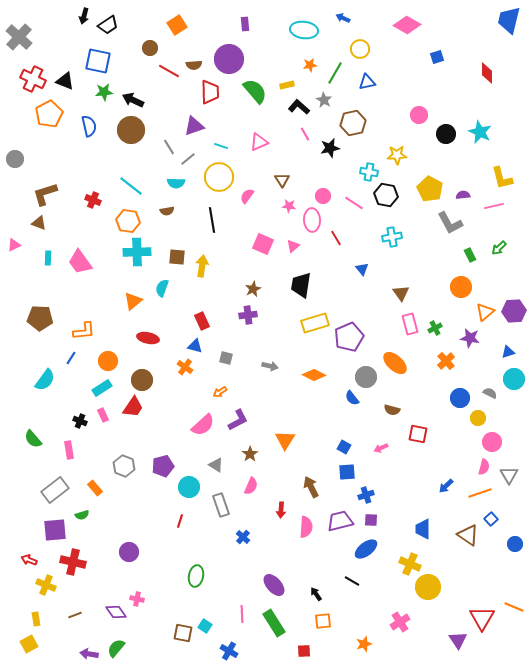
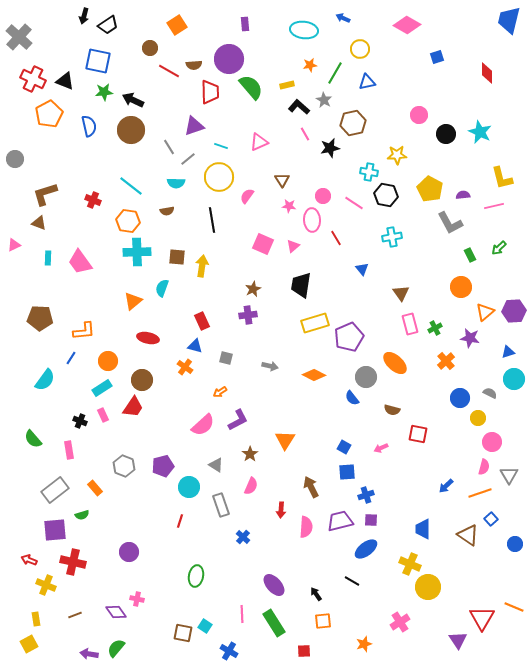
green semicircle at (255, 91): moved 4 px left, 4 px up
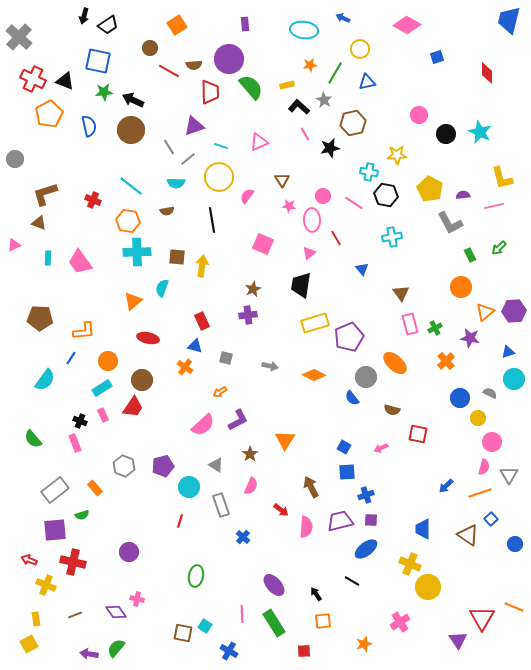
pink triangle at (293, 246): moved 16 px right, 7 px down
pink rectangle at (69, 450): moved 6 px right, 7 px up; rotated 12 degrees counterclockwise
red arrow at (281, 510): rotated 56 degrees counterclockwise
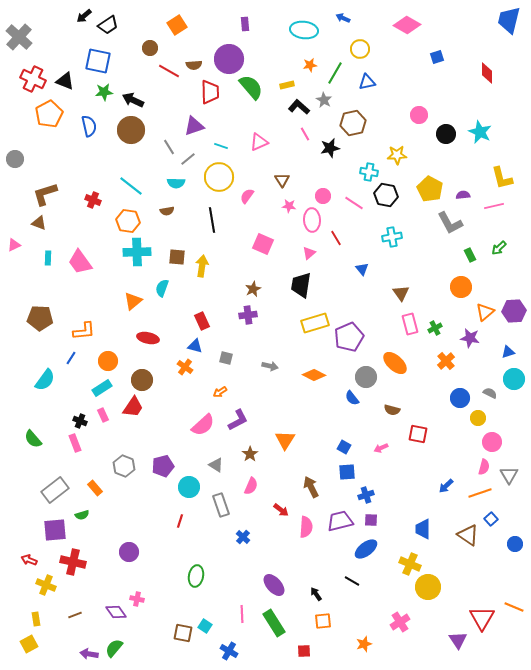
black arrow at (84, 16): rotated 35 degrees clockwise
green semicircle at (116, 648): moved 2 px left
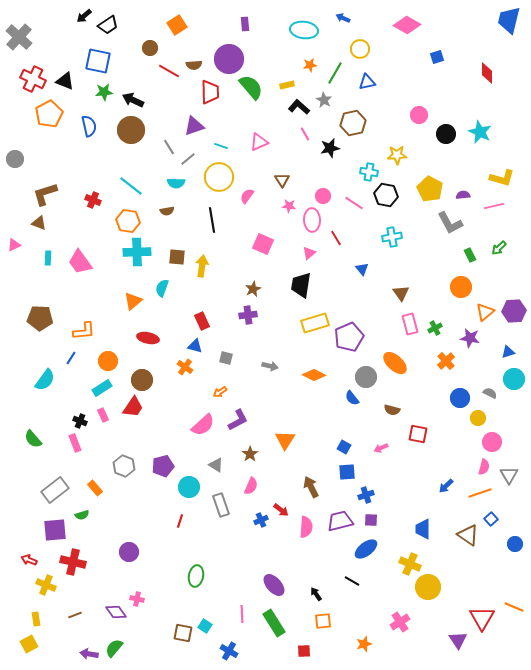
yellow L-shape at (502, 178): rotated 60 degrees counterclockwise
blue cross at (243, 537): moved 18 px right, 17 px up; rotated 24 degrees clockwise
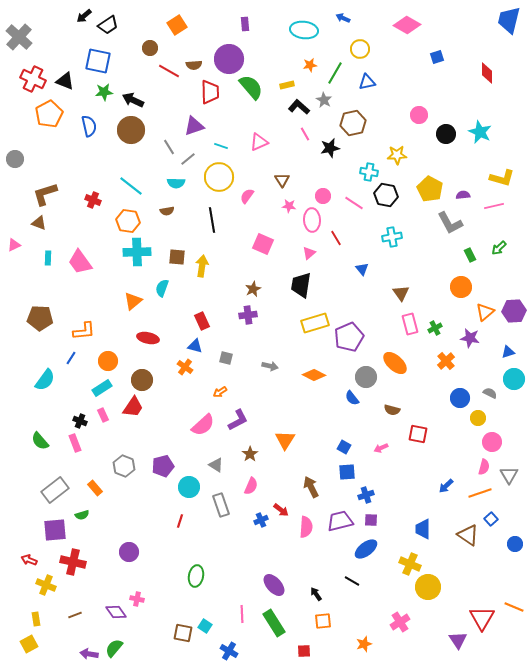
green semicircle at (33, 439): moved 7 px right, 2 px down
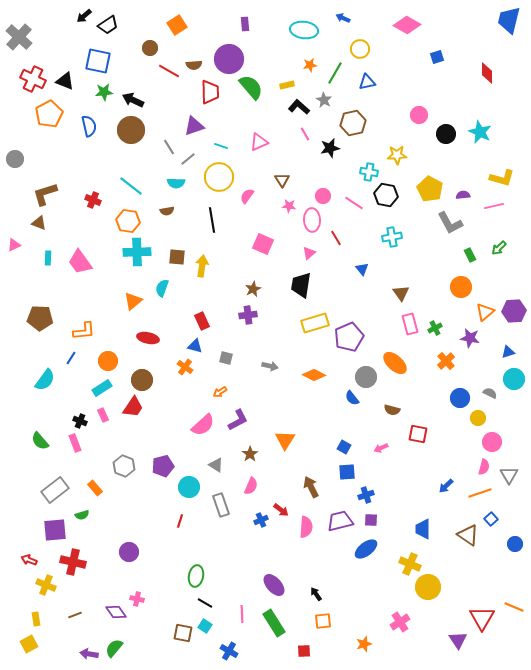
black line at (352, 581): moved 147 px left, 22 px down
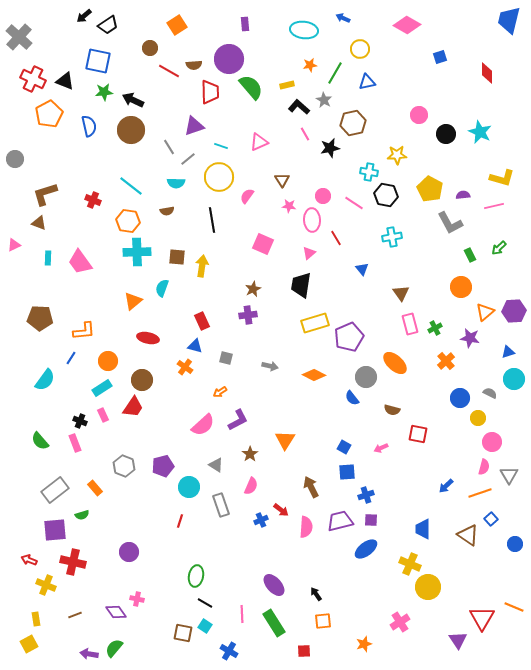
blue square at (437, 57): moved 3 px right
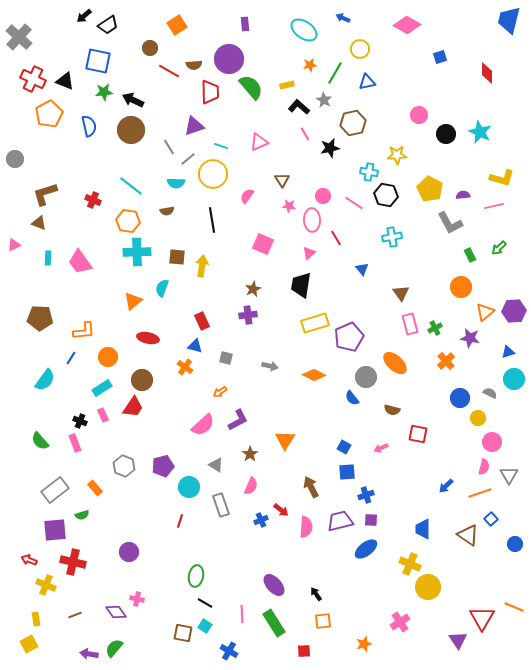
cyan ellipse at (304, 30): rotated 28 degrees clockwise
yellow circle at (219, 177): moved 6 px left, 3 px up
orange circle at (108, 361): moved 4 px up
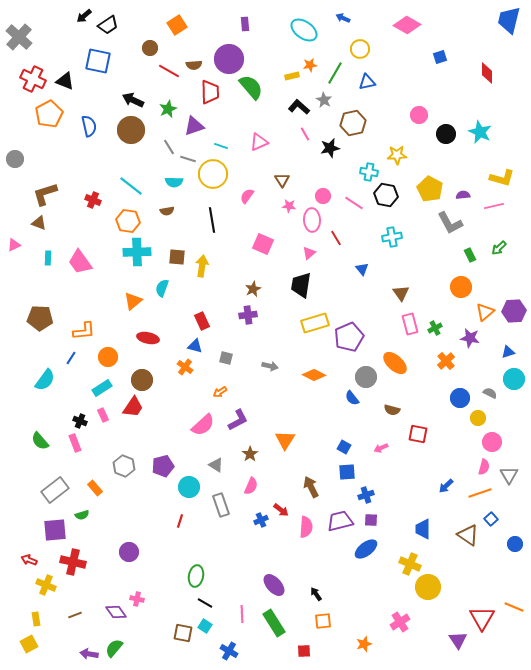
yellow rectangle at (287, 85): moved 5 px right, 9 px up
green star at (104, 92): moved 64 px right, 17 px down; rotated 18 degrees counterclockwise
gray line at (188, 159): rotated 56 degrees clockwise
cyan semicircle at (176, 183): moved 2 px left, 1 px up
